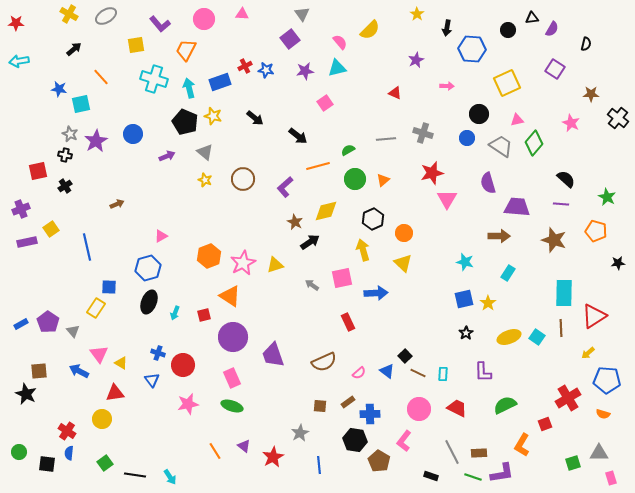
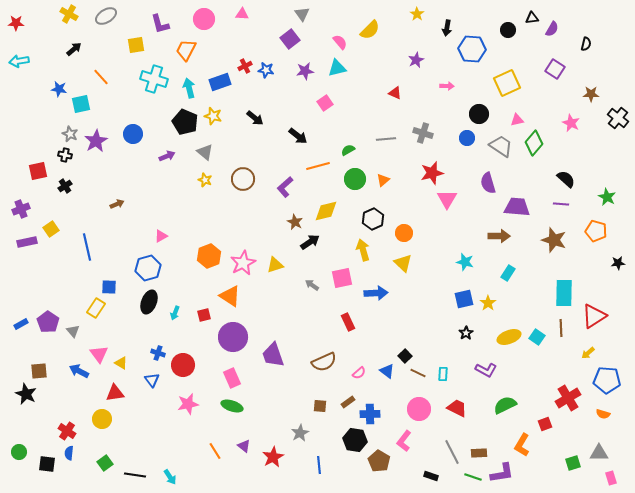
purple L-shape at (160, 24): rotated 25 degrees clockwise
purple L-shape at (483, 372): moved 3 px right, 2 px up; rotated 60 degrees counterclockwise
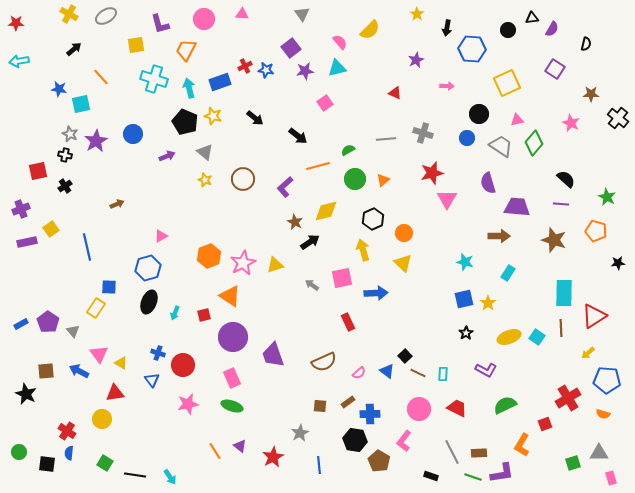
purple square at (290, 39): moved 1 px right, 9 px down
brown square at (39, 371): moved 7 px right
purple triangle at (244, 446): moved 4 px left
green square at (105, 463): rotated 21 degrees counterclockwise
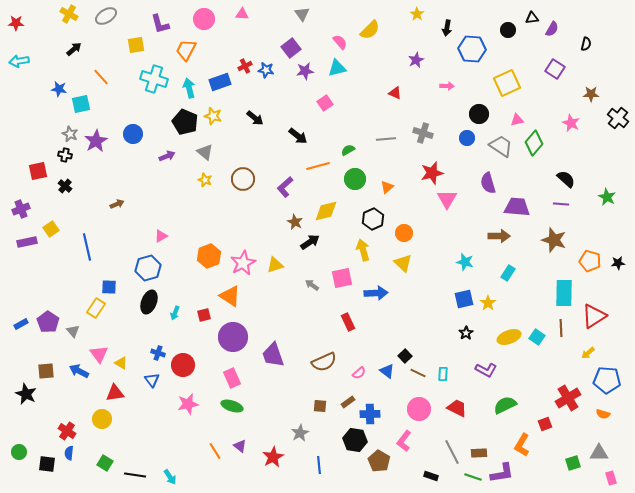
orange triangle at (383, 180): moved 4 px right, 7 px down
black cross at (65, 186): rotated 16 degrees counterclockwise
orange pentagon at (596, 231): moved 6 px left, 30 px down
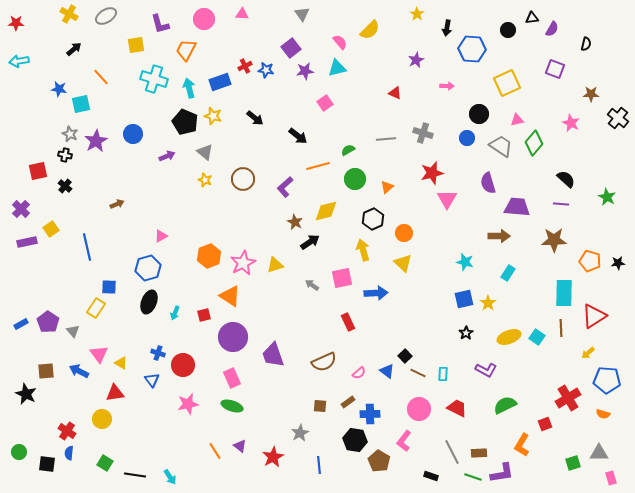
purple square at (555, 69): rotated 12 degrees counterclockwise
purple cross at (21, 209): rotated 24 degrees counterclockwise
brown star at (554, 240): rotated 20 degrees counterclockwise
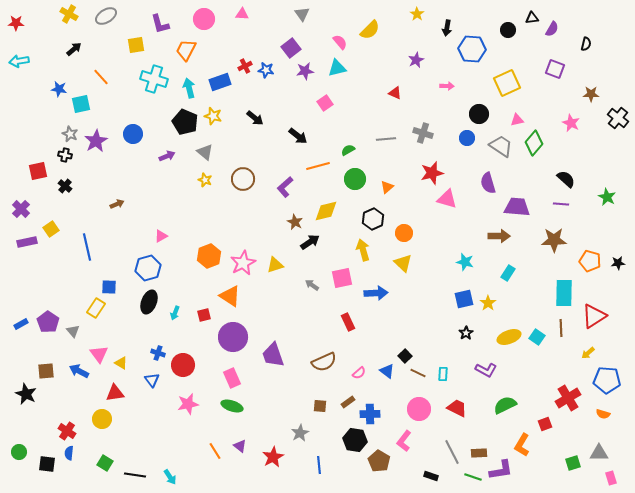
pink triangle at (447, 199): rotated 45 degrees counterclockwise
purple L-shape at (502, 473): moved 1 px left, 3 px up
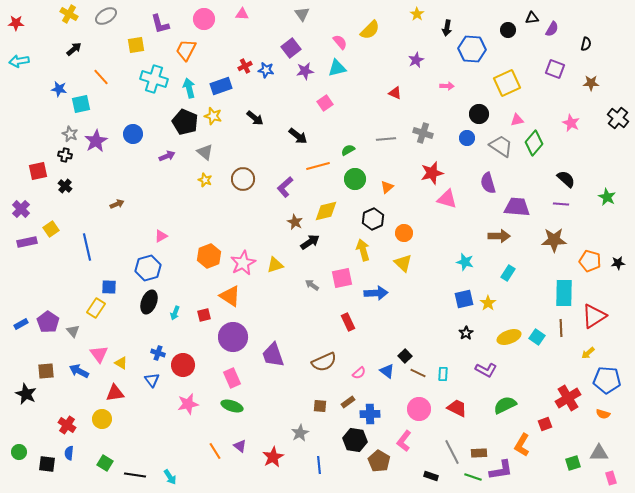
blue rectangle at (220, 82): moved 1 px right, 4 px down
brown star at (591, 94): moved 11 px up
red cross at (67, 431): moved 6 px up
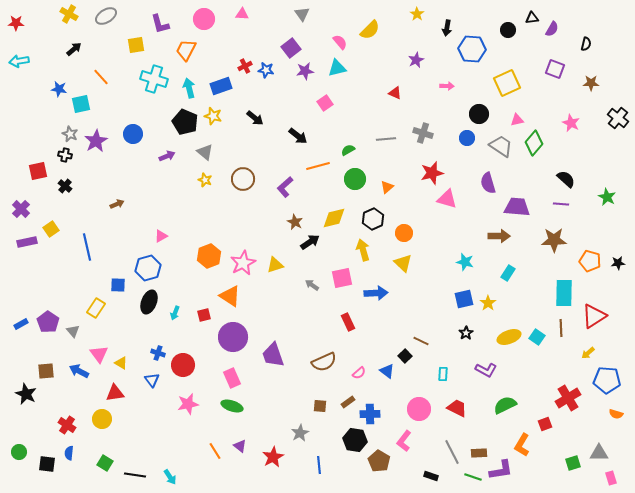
yellow diamond at (326, 211): moved 8 px right, 7 px down
blue square at (109, 287): moved 9 px right, 2 px up
brown line at (418, 373): moved 3 px right, 32 px up
orange semicircle at (603, 414): moved 13 px right
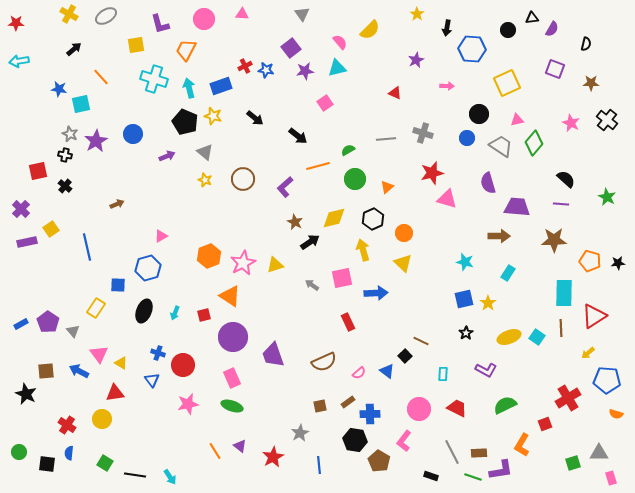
black cross at (618, 118): moved 11 px left, 2 px down
black ellipse at (149, 302): moved 5 px left, 9 px down
brown square at (320, 406): rotated 16 degrees counterclockwise
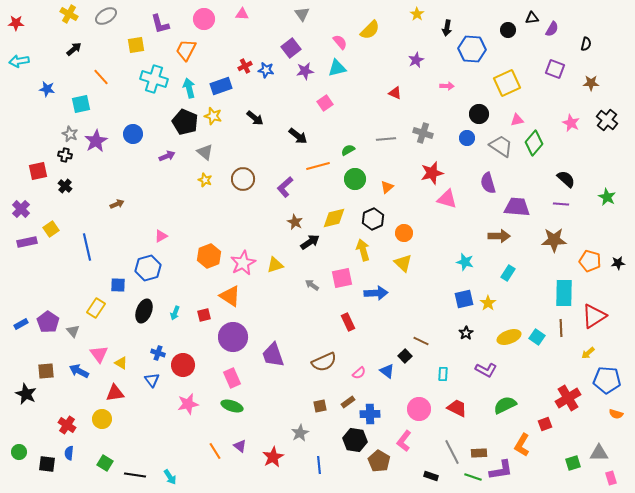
blue star at (59, 89): moved 12 px left
